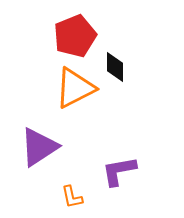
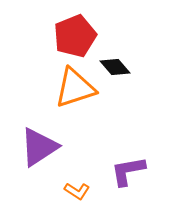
black diamond: rotated 40 degrees counterclockwise
orange triangle: rotated 9 degrees clockwise
purple L-shape: moved 9 px right
orange L-shape: moved 5 px right, 6 px up; rotated 45 degrees counterclockwise
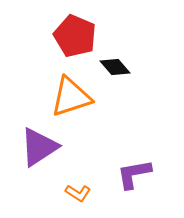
red pentagon: rotated 27 degrees counterclockwise
orange triangle: moved 4 px left, 9 px down
purple L-shape: moved 6 px right, 3 px down
orange L-shape: moved 1 px right, 2 px down
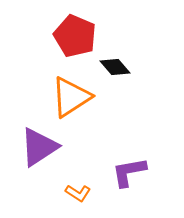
orange triangle: rotated 15 degrees counterclockwise
purple L-shape: moved 5 px left, 2 px up
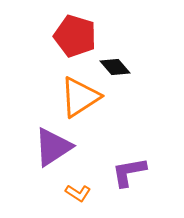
red pentagon: rotated 6 degrees counterclockwise
orange triangle: moved 9 px right
purple triangle: moved 14 px right
